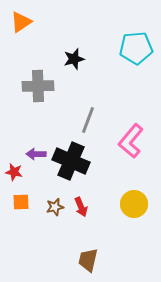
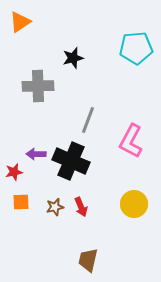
orange triangle: moved 1 px left
black star: moved 1 px left, 1 px up
pink L-shape: rotated 12 degrees counterclockwise
red star: rotated 24 degrees counterclockwise
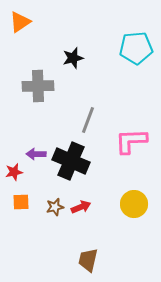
pink L-shape: rotated 60 degrees clockwise
red arrow: rotated 90 degrees counterclockwise
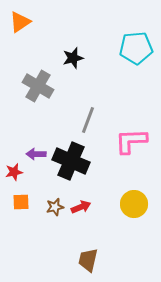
gray cross: rotated 32 degrees clockwise
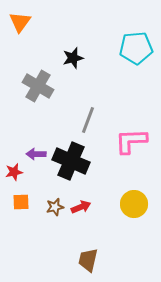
orange triangle: rotated 20 degrees counterclockwise
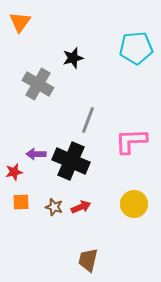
gray cross: moved 2 px up
brown star: moved 1 px left; rotated 30 degrees clockwise
